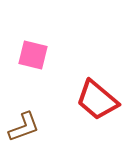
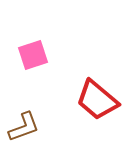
pink square: rotated 32 degrees counterclockwise
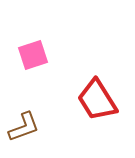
red trapezoid: rotated 18 degrees clockwise
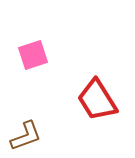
brown L-shape: moved 2 px right, 9 px down
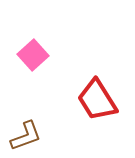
pink square: rotated 24 degrees counterclockwise
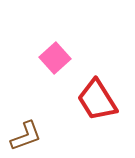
pink square: moved 22 px right, 3 px down
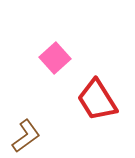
brown L-shape: rotated 16 degrees counterclockwise
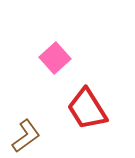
red trapezoid: moved 10 px left, 9 px down
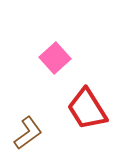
brown L-shape: moved 2 px right, 3 px up
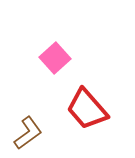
red trapezoid: rotated 9 degrees counterclockwise
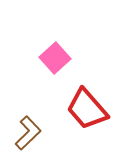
brown L-shape: rotated 8 degrees counterclockwise
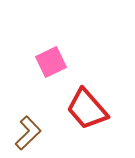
pink square: moved 4 px left, 4 px down; rotated 16 degrees clockwise
